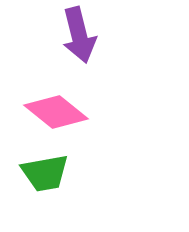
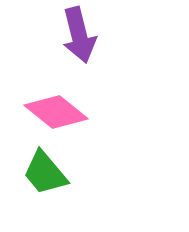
green trapezoid: rotated 60 degrees clockwise
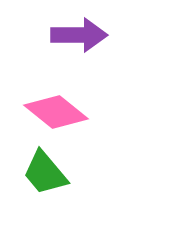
purple arrow: rotated 76 degrees counterclockwise
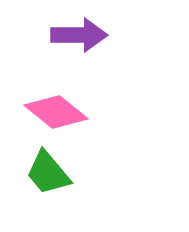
green trapezoid: moved 3 px right
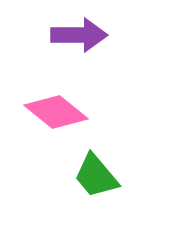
green trapezoid: moved 48 px right, 3 px down
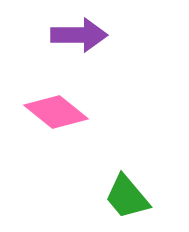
green trapezoid: moved 31 px right, 21 px down
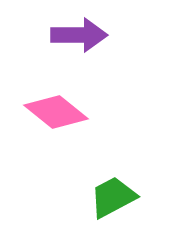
green trapezoid: moved 14 px left; rotated 102 degrees clockwise
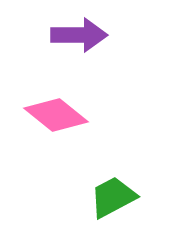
pink diamond: moved 3 px down
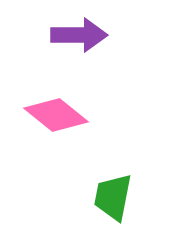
green trapezoid: rotated 51 degrees counterclockwise
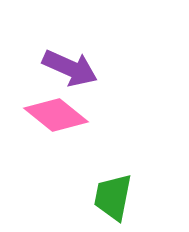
purple arrow: moved 9 px left, 33 px down; rotated 24 degrees clockwise
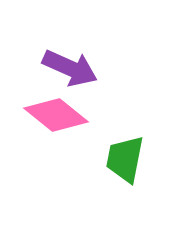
green trapezoid: moved 12 px right, 38 px up
